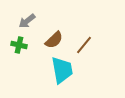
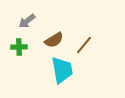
brown semicircle: rotated 12 degrees clockwise
green cross: moved 2 px down; rotated 14 degrees counterclockwise
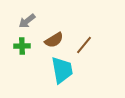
green cross: moved 3 px right, 1 px up
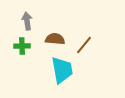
gray arrow: rotated 120 degrees clockwise
brown semicircle: moved 1 px right, 1 px up; rotated 144 degrees counterclockwise
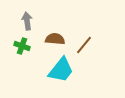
green cross: rotated 21 degrees clockwise
cyan trapezoid: moved 1 px left; rotated 48 degrees clockwise
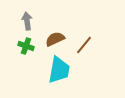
brown semicircle: rotated 30 degrees counterclockwise
green cross: moved 4 px right
cyan trapezoid: moved 2 px left; rotated 28 degrees counterclockwise
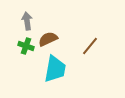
brown semicircle: moved 7 px left
brown line: moved 6 px right, 1 px down
cyan trapezoid: moved 4 px left, 1 px up
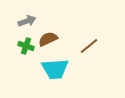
gray arrow: rotated 78 degrees clockwise
brown line: moved 1 px left; rotated 12 degrees clockwise
cyan trapezoid: rotated 76 degrees clockwise
